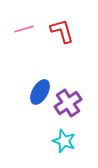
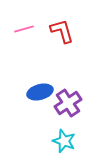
blue ellipse: rotated 45 degrees clockwise
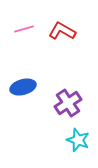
red L-shape: rotated 44 degrees counterclockwise
blue ellipse: moved 17 px left, 5 px up
cyan star: moved 14 px right, 1 px up
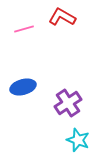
red L-shape: moved 14 px up
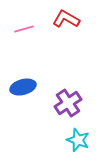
red L-shape: moved 4 px right, 2 px down
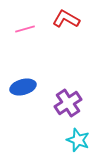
pink line: moved 1 px right
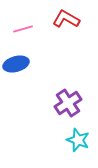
pink line: moved 2 px left
blue ellipse: moved 7 px left, 23 px up
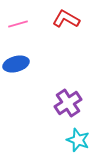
pink line: moved 5 px left, 5 px up
